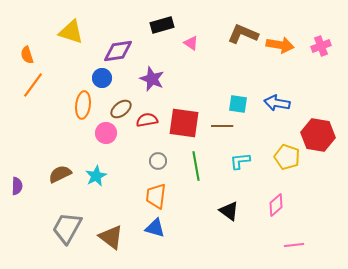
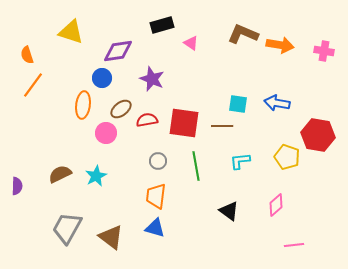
pink cross: moved 3 px right, 5 px down; rotated 30 degrees clockwise
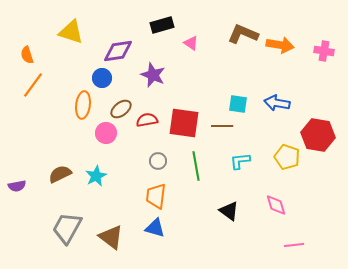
purple star: moved 1 px right, 4 px up
purple semicircle: rotated 78 degrees clockwise
pink diamond: rotated 65 degrees counterclockwise
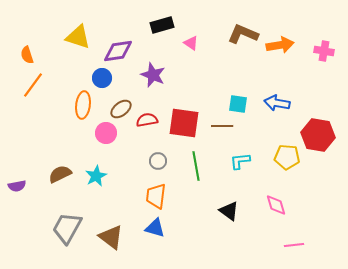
yellow triangle: moved 7 px right, 5 px down
orange arrow: rotated 20 degrees counterclockwise
yellow pentagon: rotated 15 degrees counterclockwise
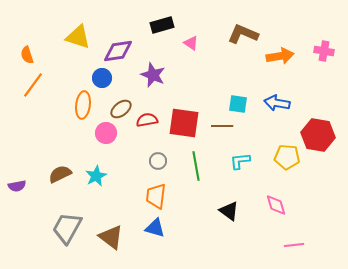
orange arrow: moved 11 px down
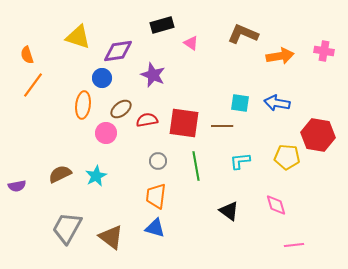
cyan square: moved 2 px right, 1 px up
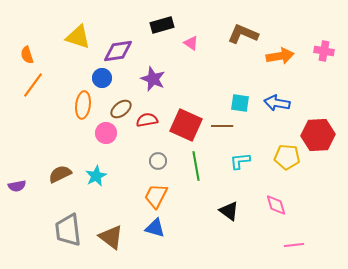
purple star: moved 4 px down
red square: moved 2 px right, 2 px down; rotated 16 degrees clockwise
red hexagon: rotated 12 degrees counterclockwise
orange trapezoid: rotated 20 degrees clockwise
gray trapezoid: moved 1 px right, 2 px down; rotated 36 degrees counterclockwise
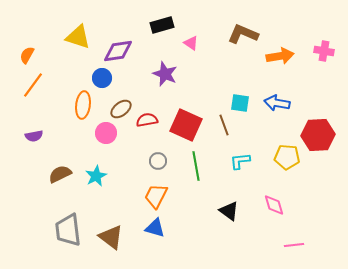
orange semicircle: rotated 48 degrees clockwise
purple star: moved 12 px right, 5 px up
brown line: moved 2 px right, 1 px up; rotated 70 degrees clockwise
purple semicircle: moved 17 px right, 50 px up
pink diamond: moved 2 px left
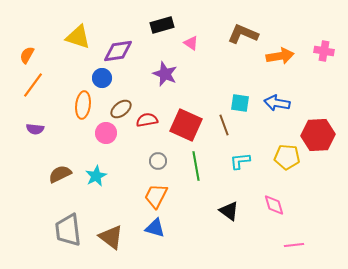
purple semicircle: moved 1 px right, 7 px up; rotated 18 degrees clockwise
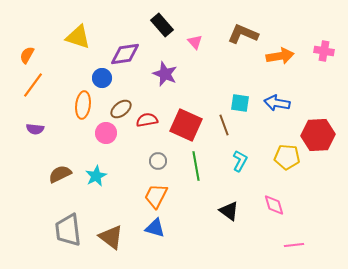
black rectangle: rotated 65 degrees clockwise
pink triangle: moved 4 px right, 1 px up; rotated 14 degrees clockwise
purple diamond: moved 7 px right, 3 px down
cyan L-shape: rotated 125 degrees clockwise
